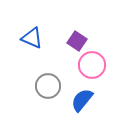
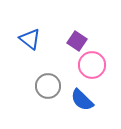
blue triangle: moved 2 px left, 1 px down; rotated 15 degrees clockwise
blue semicircle: rotated 85 degrees counterclockwise
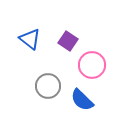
purple square: moved 9 px left
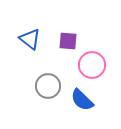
purple square: rotated 30 degrees counterclockwise
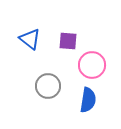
blue semicircle: moved 6 px right; rotated 125 degrees counterclockwise
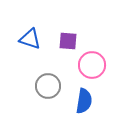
blue triangle: rotated 20 degrees counterclockwise
blue semicircle: moved 4 px left, 1 px down
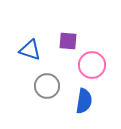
blue triangle: moved 11 px down
gray circle: moved 1 px left
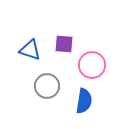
purple square: moved 4 px left, 3 px down
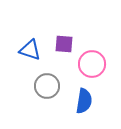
pink circle: moved 1 px up
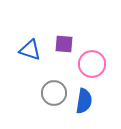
gray circle: moved 7 px right, 7 px down
